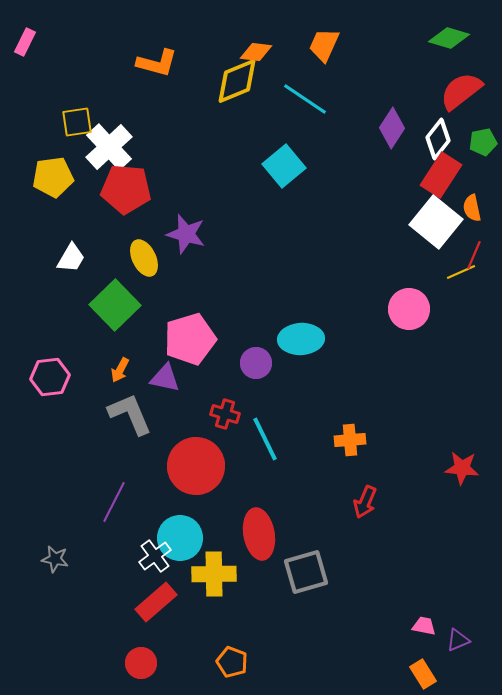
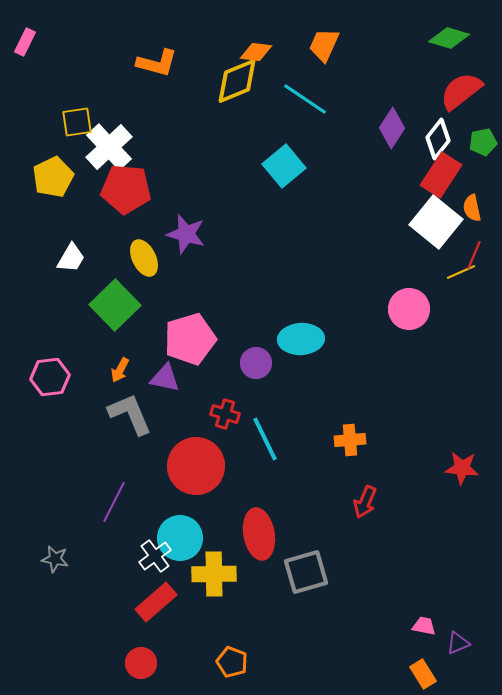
yellow pentagon at (53, 177): rotated 18 degrees counterclockwise
purple triangle at (458, 640): moved 3 px down
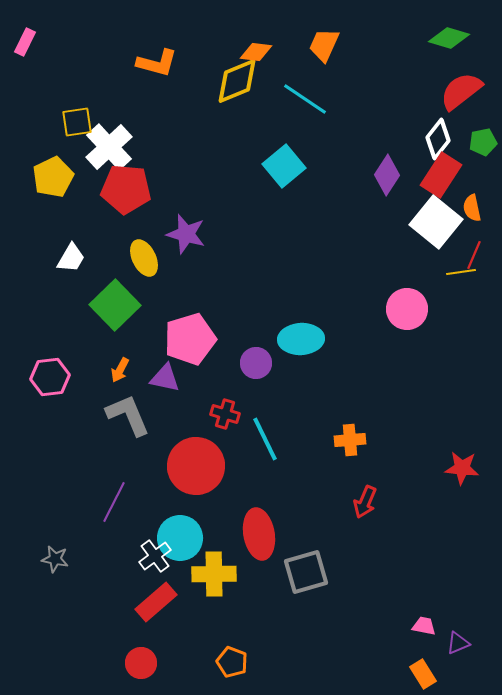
purple diamond at (392, 128): moved 5 px left, 47 px down
yellow line at (461, 272): rotated 16 degrees clockwise
pink circle at (409, 309): moved 2 px left
gray L-shape at (130, 414): moved 2 px left, 1 px down
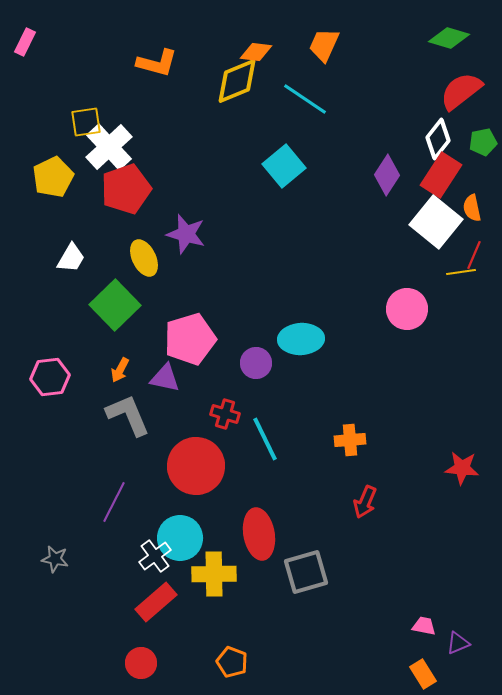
yellow square at (77, 122): moved 9 px right
red pentagon at (126, 189): rotated 24 degrees counterclockwise
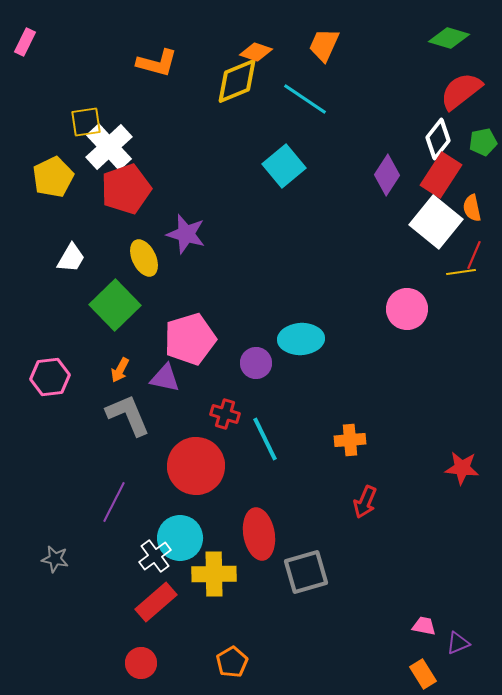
orange diamond at (256, 52): rotated 12 degrees clockwise
orange pentagon at (232, 662): rotated 20 degrees clockwise
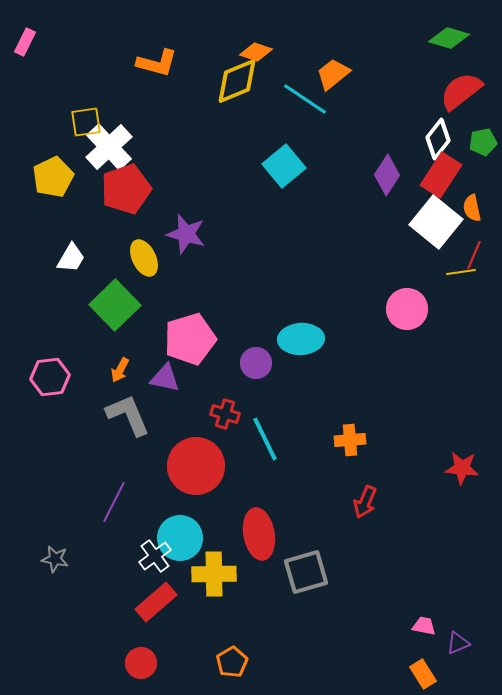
orange trapezoid at (324, 45): moved 9 px right, 29 px down; rotated 27 degrees clockwise
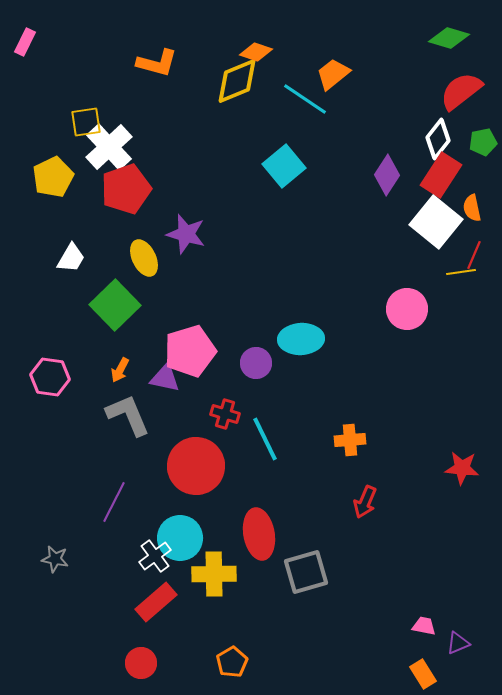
pink pentagon at (190, 339): moved 12 px down
pink hexagon at (50, 377): rotated 15 degrees clockwise
